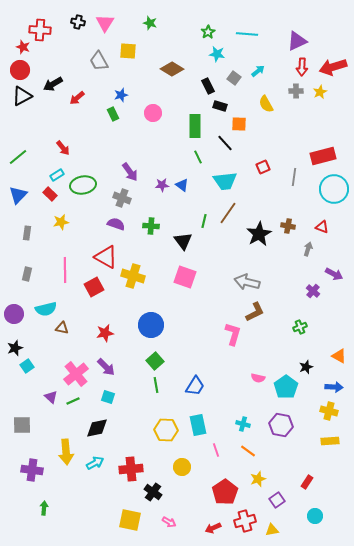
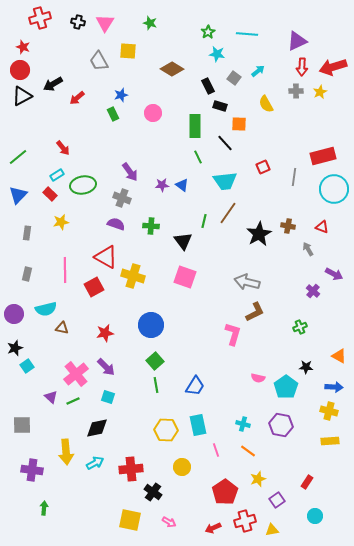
red cross at (40, 30): moved 12 px up; rotated 20 degrees counterclockwise
gray arrow at (308, 249): rotated 48 degrees counterclockwise
black star at (306, 367): rotated 24 degrees clockwise
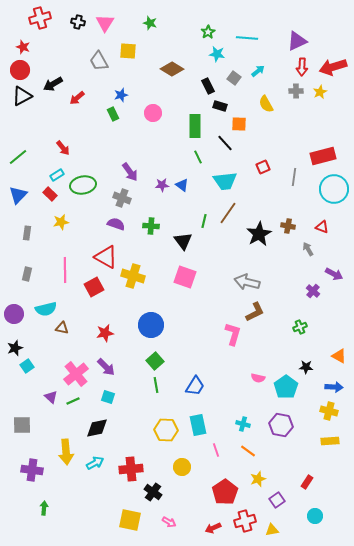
cyan line at (247, 34): moved 4 px down
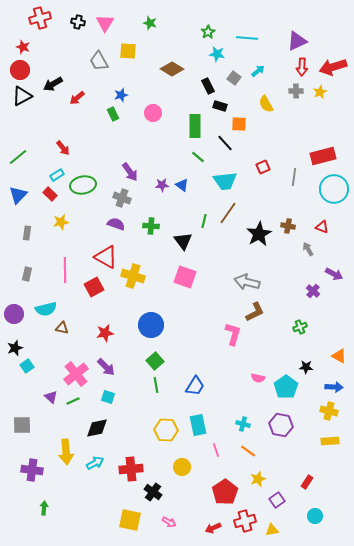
green line at (198, 157): rotated 24 degrees counterclockwise
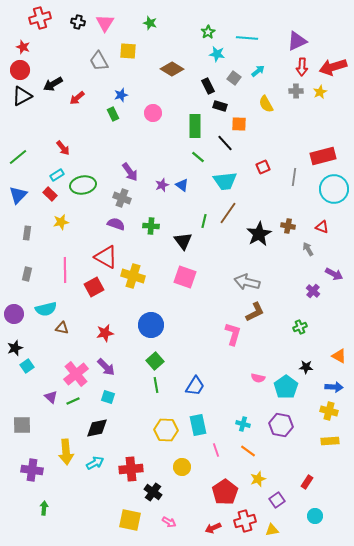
purple star at (162, 185): rotated 16 degrees counterclockwise
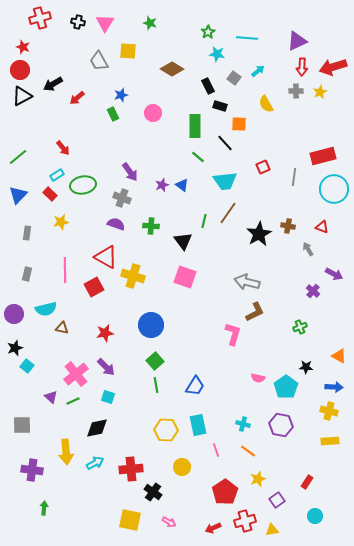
cyan square at (27, 366): rotated 16 degrees counterclockwise
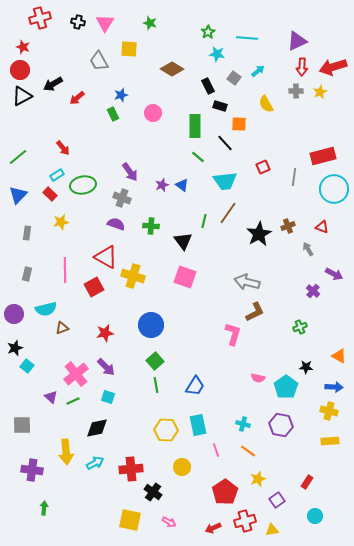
yellow square at (128, 51): moved 1 px right, 2 px up
brown cross at (288, 226): rotated 32 degrees counterclockwise
brown triangle at (62, 328): rotated 32 degrees counterclockwise
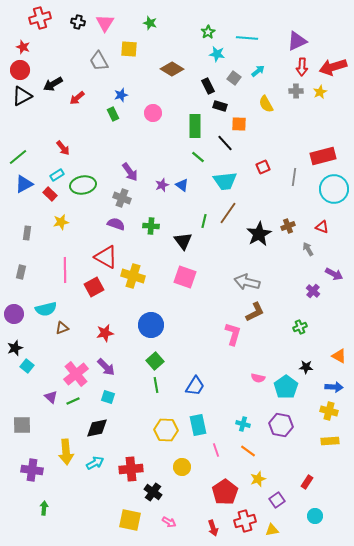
blue triangle at (18, 195): moved 6 px right, 11 px up; rotated 18 degrees clockwise
gray rectangle at (27, 274): moved 6 px left, 2 px up
red arrow at (213, 528): rotated 84 degrees counterclockwise
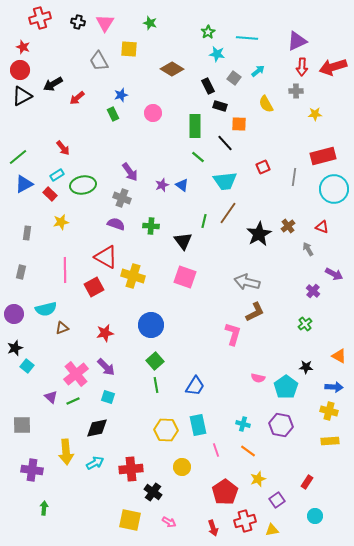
yellow star at (320, 92): moved 5 px left, 22 px down; rotated 24 degrees clockwise
brown cross at (288, 226): rotated 16 degrees counterclockwise
green cross at (300, 327): moved 5 px right, 3 px up; rotated 16 degrees counterclockwise
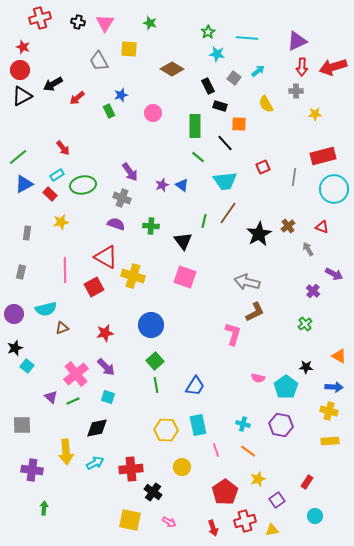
green rectangle at (113, 114): moved 4 px left, 3 px up
